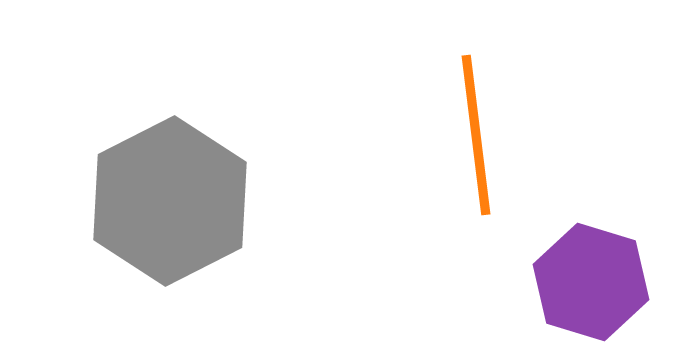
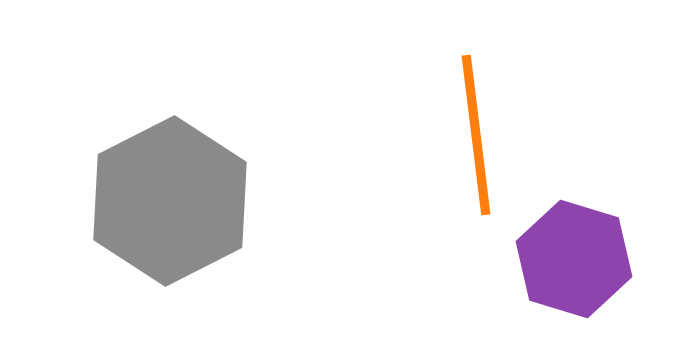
purple hexagon: moved 17 px left, 23 px up
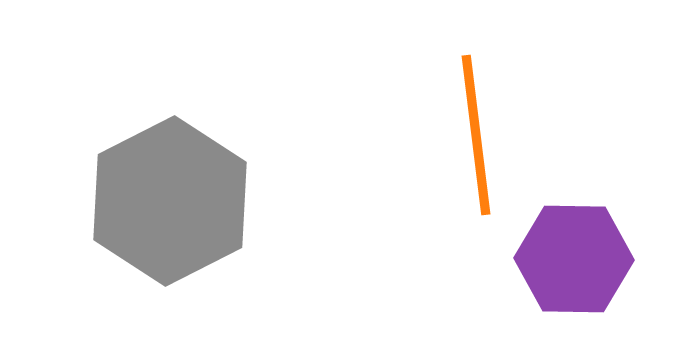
purple hexagon: rotated 16 degrees counterclockwise
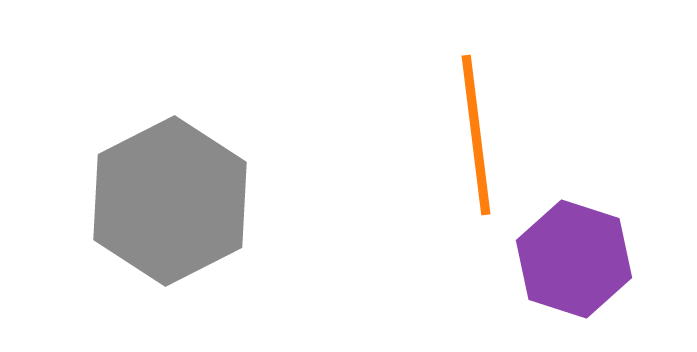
purple hexagon: rotated 17 degrees clockwise
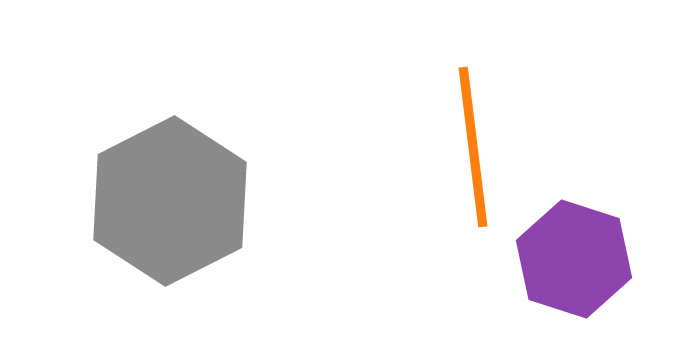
orange line: moved 3 px left, 12 px down
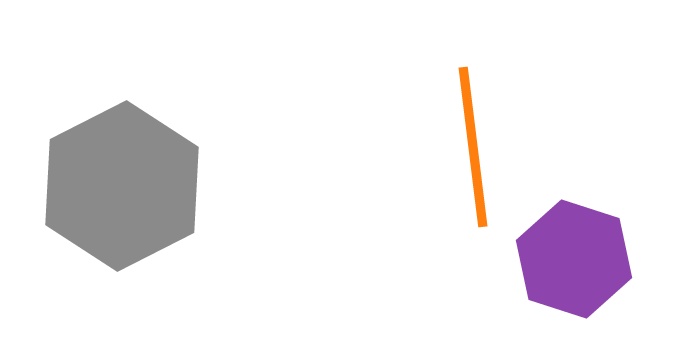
gray hexagon: moved 48 px left, 15 px up
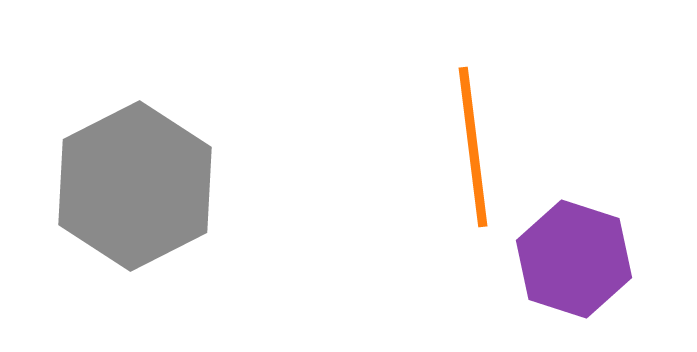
gray hexagon: moved 13 px right
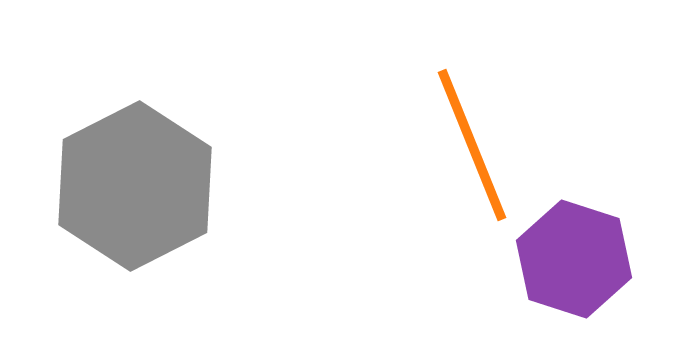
orange line: moved 1 px left, 2 px up; rotated 15 degrees counterclockwise
